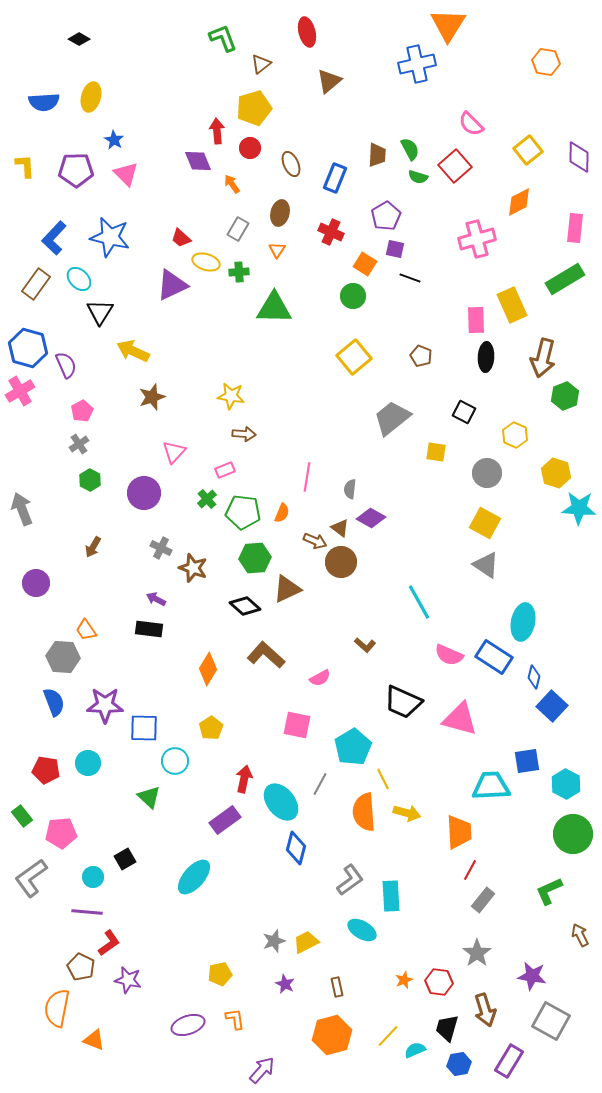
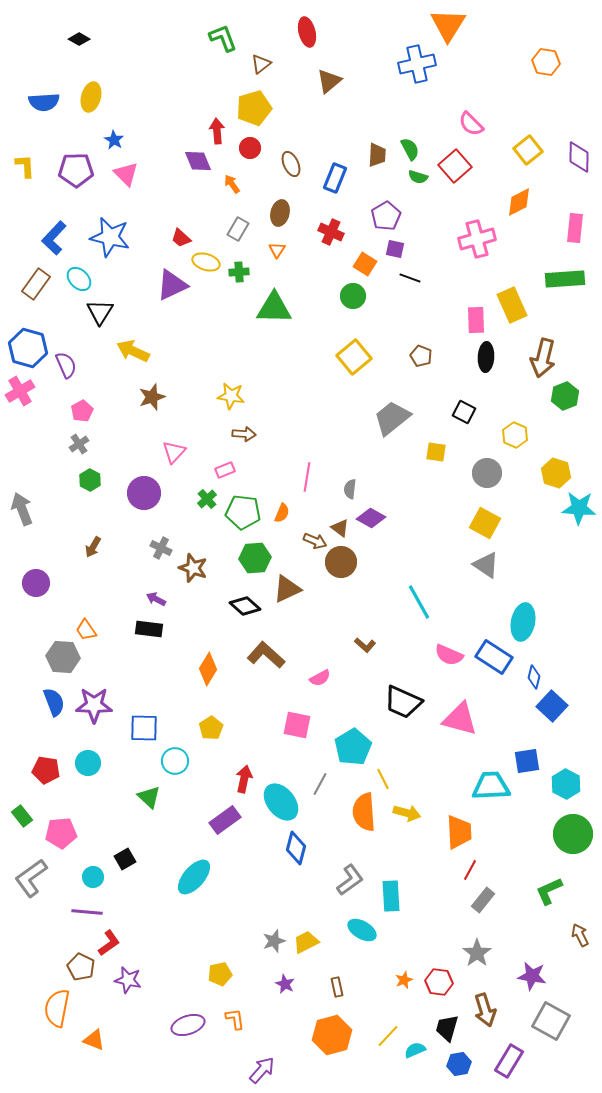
green rectangle at (565, 279): rotated 27 degrees clockwise
purple star at (105, 705): moved 11 px left
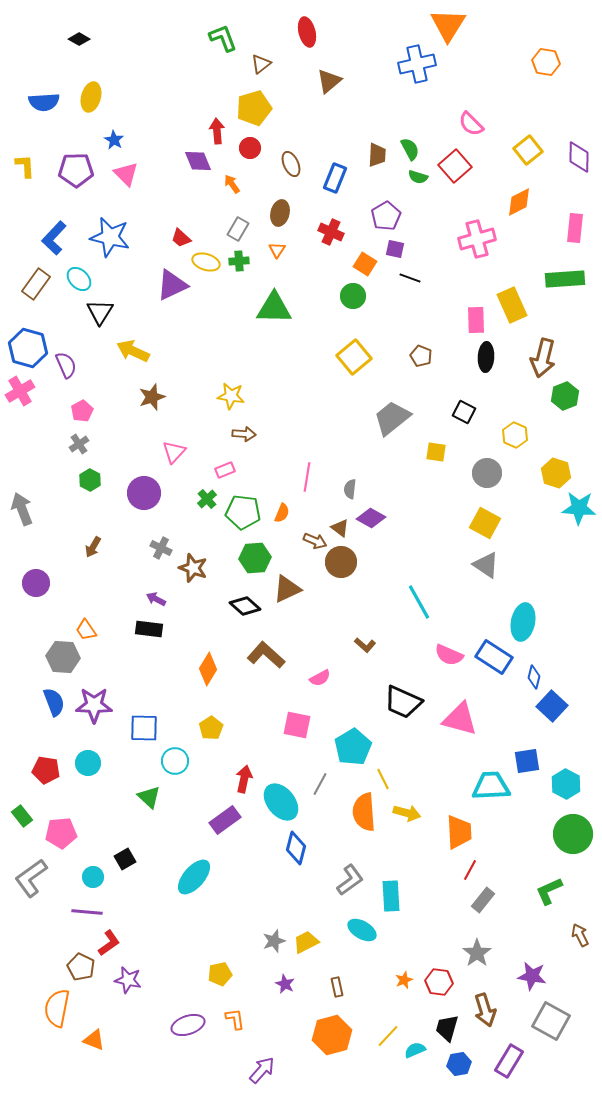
green cross at (239, 272): moved 11 px up
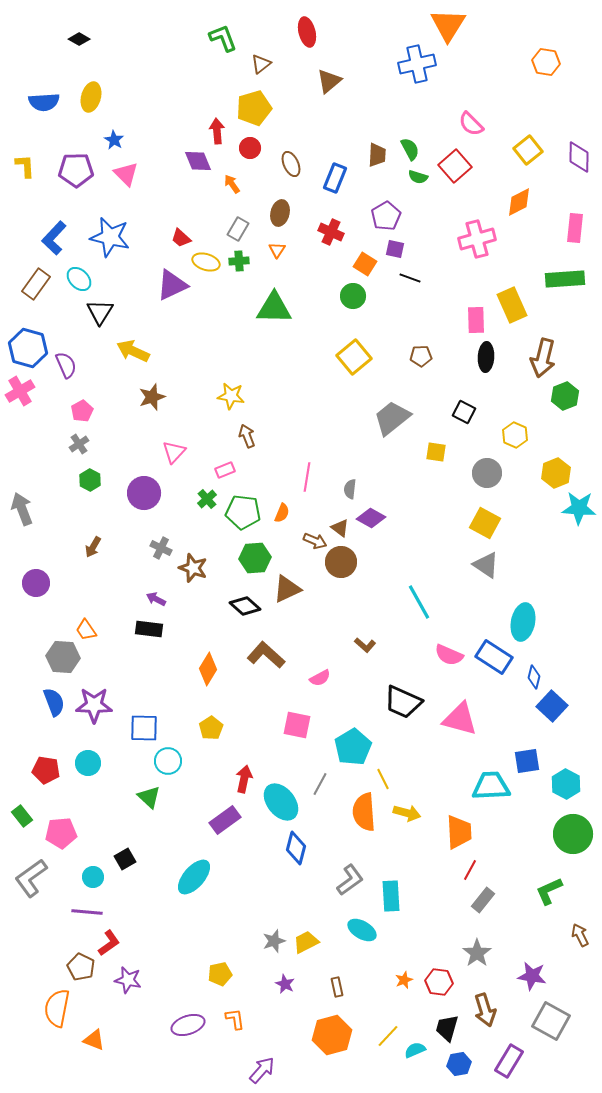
brown pentagon at (421, 356): rotated 25 degrees counterclockwise
brown arrow at (244, 434): moved 3 px right, 2 px down; rotated 115 degrees counterclockwise
yellow hexagon at (556, 473): rotated 20 degrees clockwise
cyan circle at (175, 761): moved 7 px left
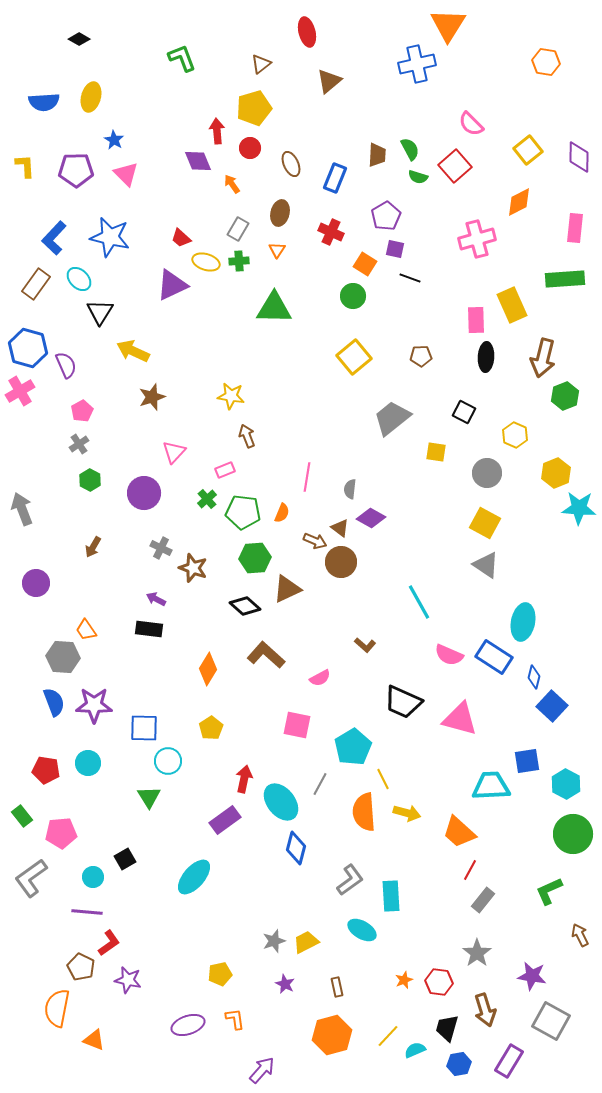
green L-shape at (223, 38): moved 41 px left, 20 px down
green triangle at (149, 797): rotated 15 degrees clockwise
orange trapezoid at (459, 832): rotated 135 degrees clockwise
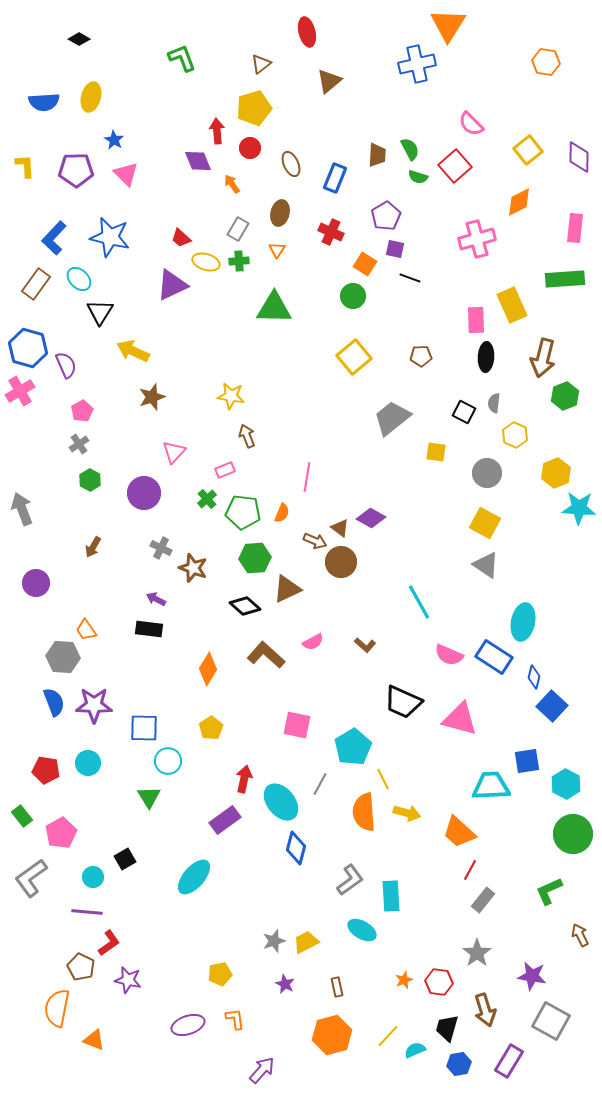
gray semicircle at (350, 489): moved 144 px right, 86 px up
pink semicircle at (320, 678): moved 7 px left, 36 px up
pink pentagon at (61, 833): rotated 24 degrees counterclockwise
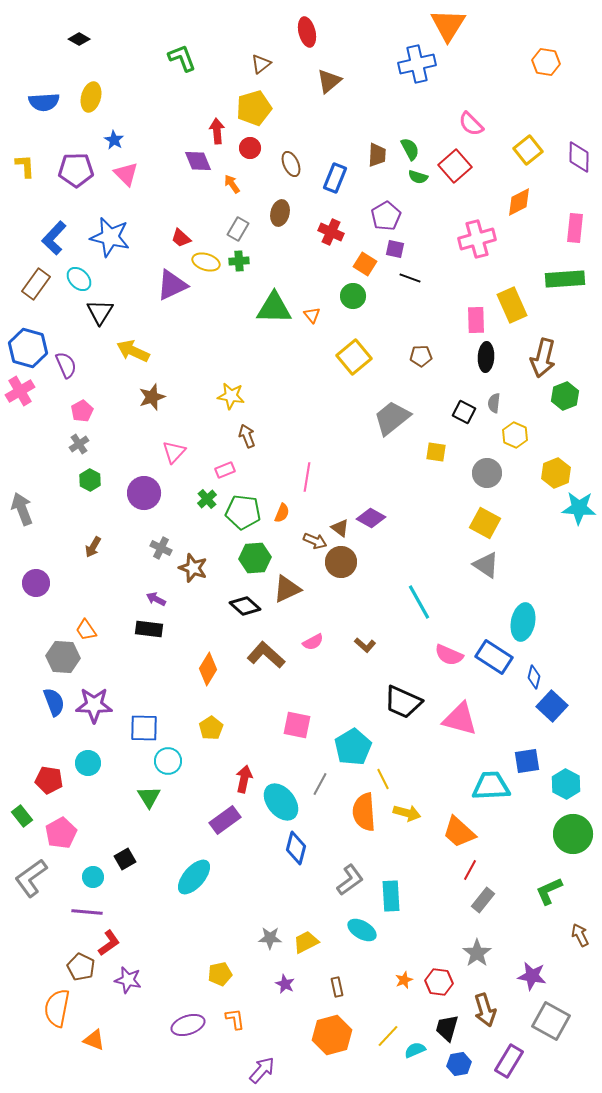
orange triangle at (277, 250): moved 35 px right, 65 px down; rotated 12 degrees counterclockwise
red pentagon at (46, 770): moved 3 px right, 10 px down
gray star at (274, 941): moved 4 px left, 3 px up; rotated 20 degrees clockwise
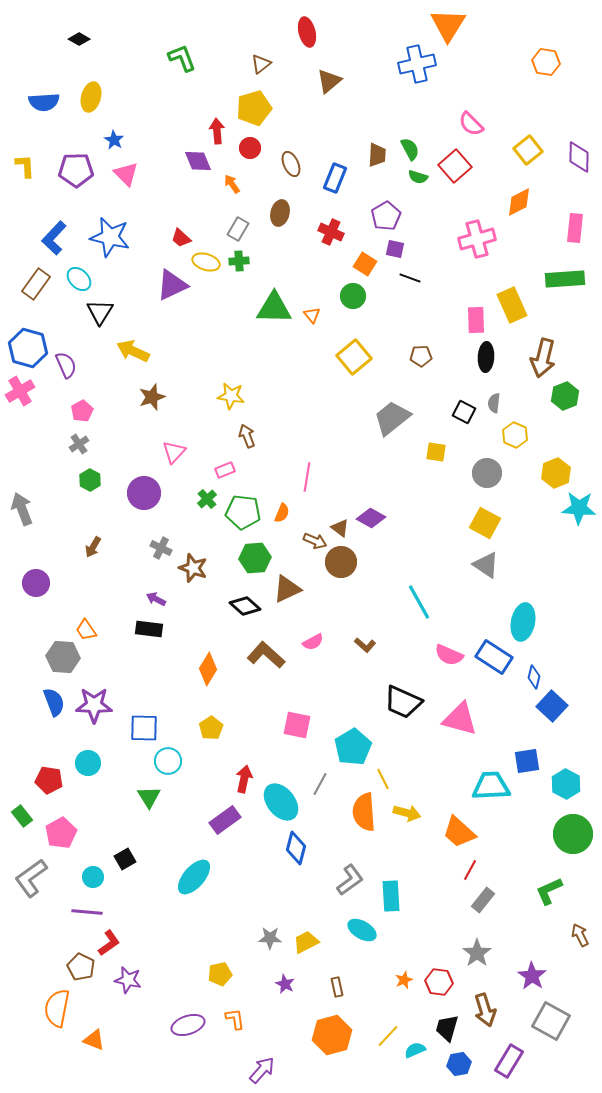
purple star at (532, 976): rotated 24 degrees clockwise
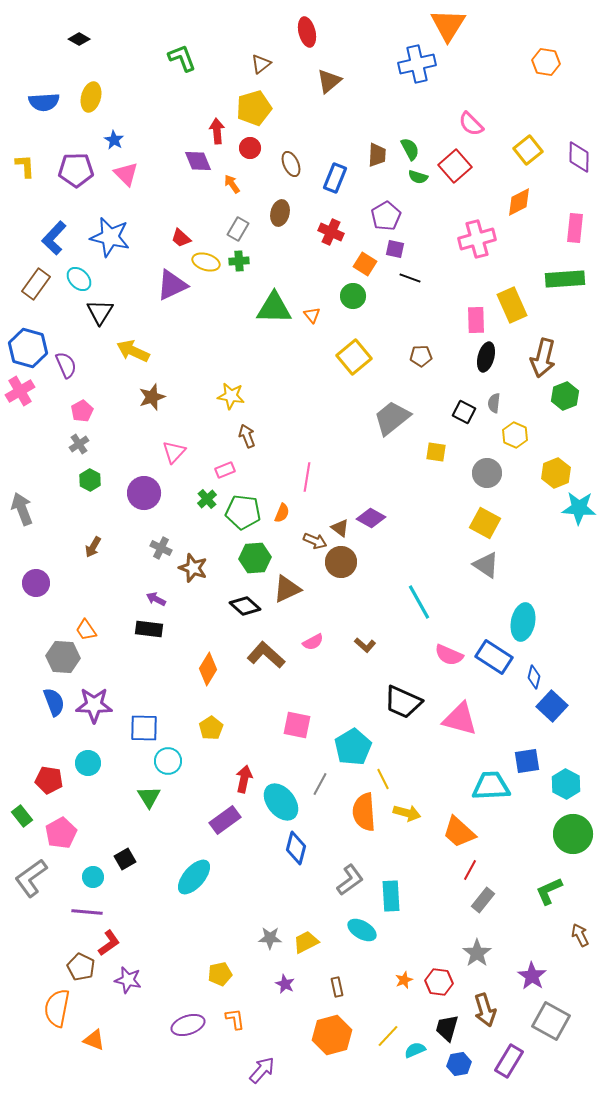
black ellipse at (486, 357): rotated 12 degrees clockwise
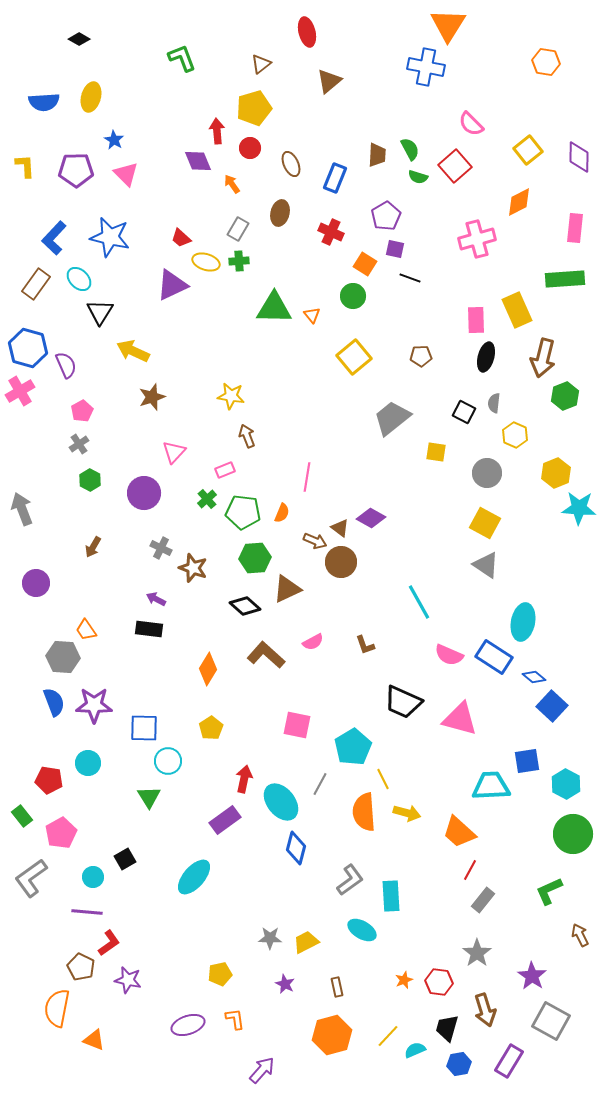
blue cross at (417, 64): moved 9 px right, 3 px down; rotated 24 degrees clockwise
yellow rectangle at (512, 305): moved 5 px right, 5 px down
brown L-shape at (365, 645): rotated 30 degrees clockwise
blue diamond at (534, 677): rotated 65 degrees counterclockwise
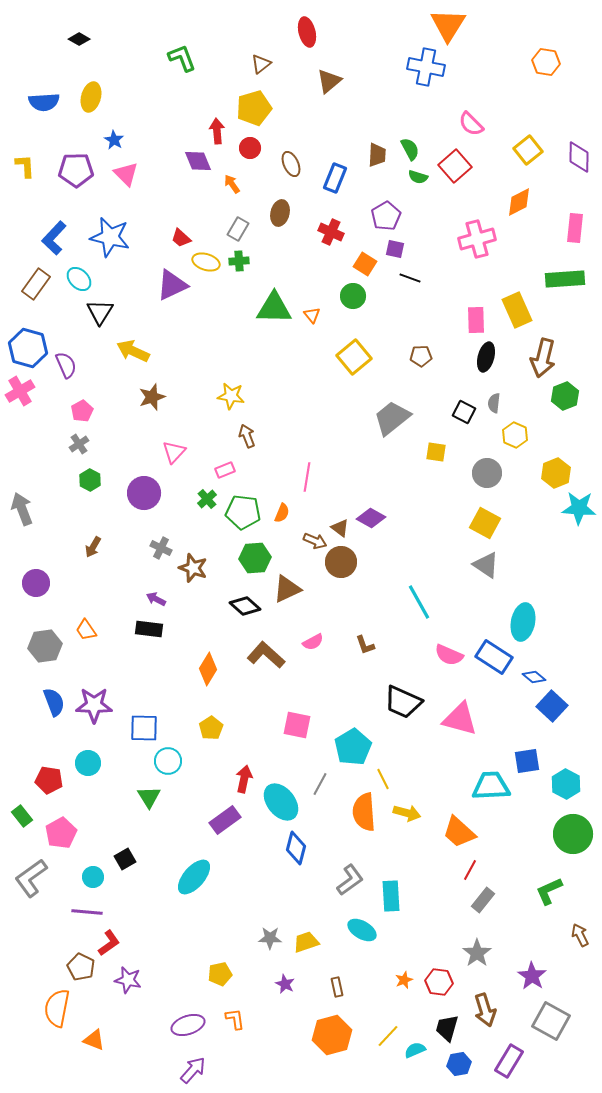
gray hexagon at (63, 657): moved 18 px left, 11 px up; rotated 12 degrees counterclockwise
yellow trapezoid at (306, 942): rotated 8 degrees clockwise
purple arrow at (262, 1070): moved 69 px left
